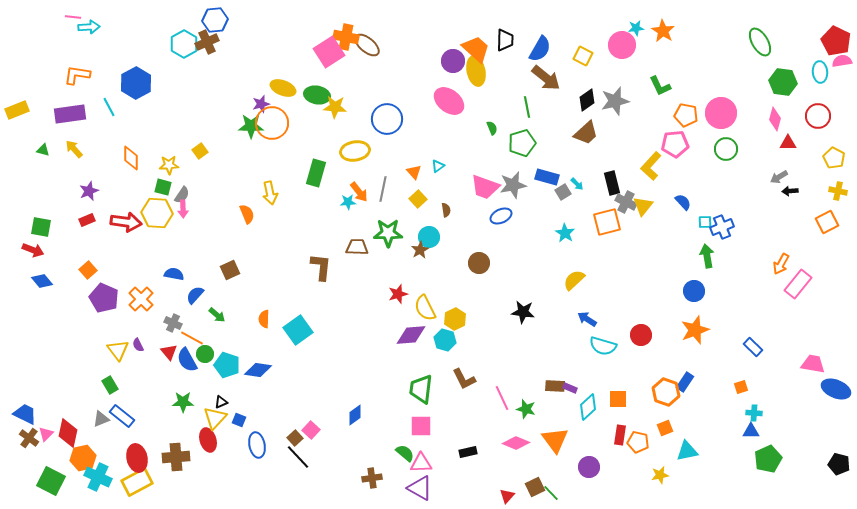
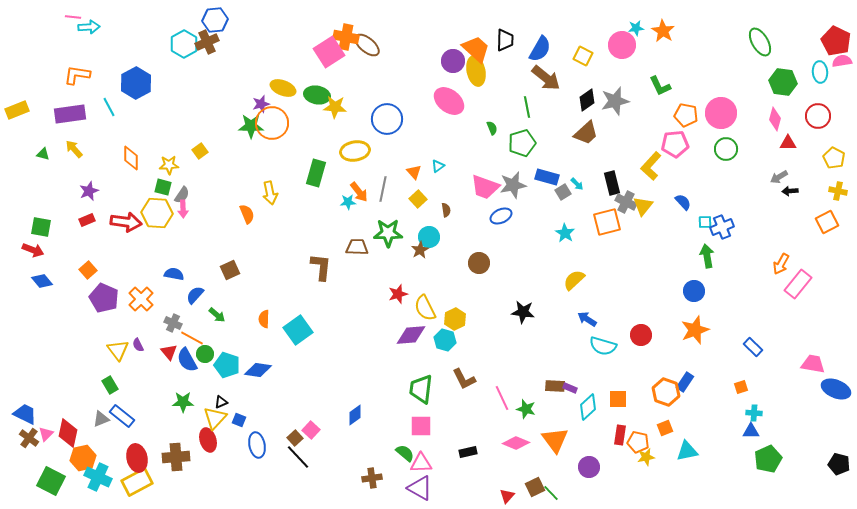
green triangle at (43, 150): moved 4 px down
yellow star at (660, 475): moved 14 px left, 18 px up
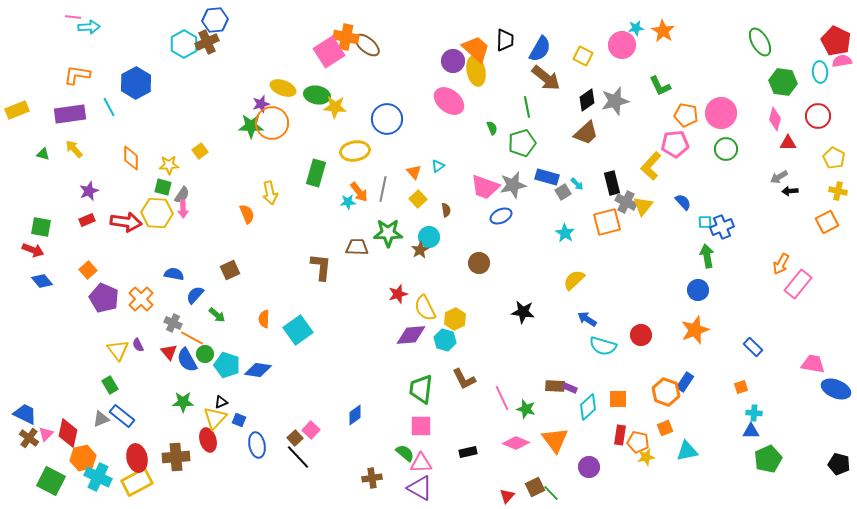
blue circle at (694, 291): moved 4 px right, 1 px up
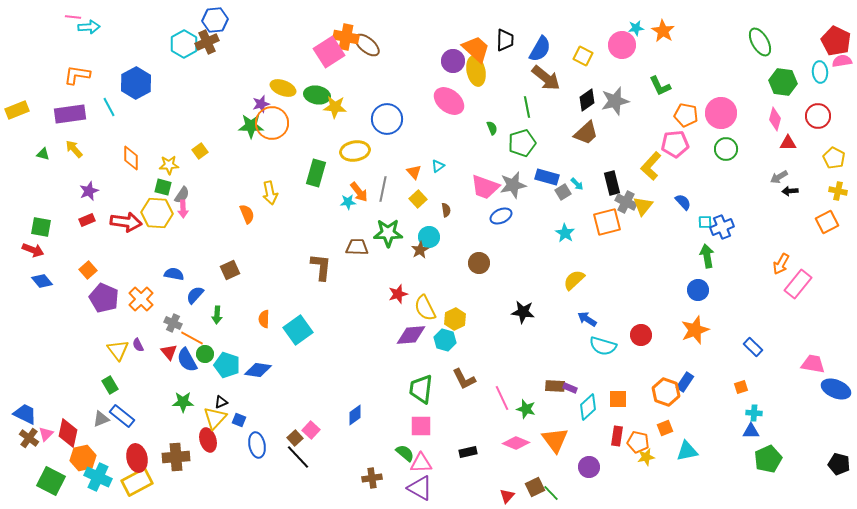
green arrow at (217, 315): rotated 54 degrees clockwise
red rectangle at (620, 435): moved 3 px left, 1 px down
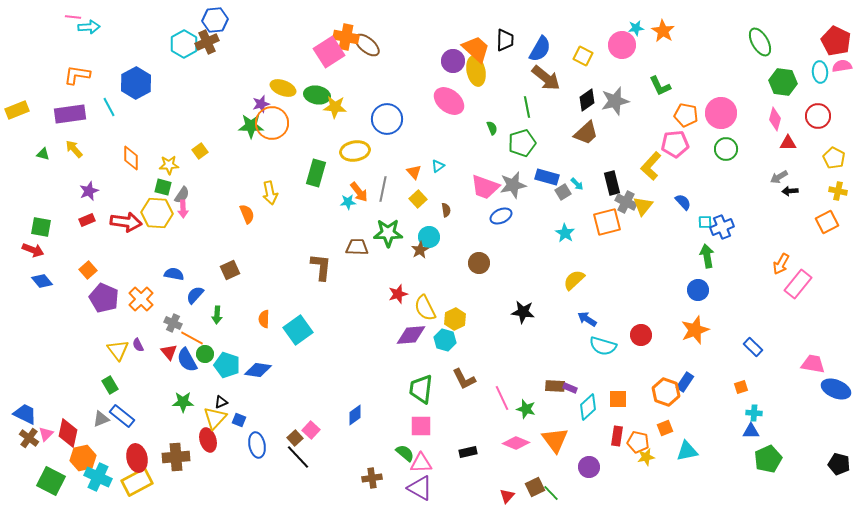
pink semicircle at (842, 61): moved 5 px down
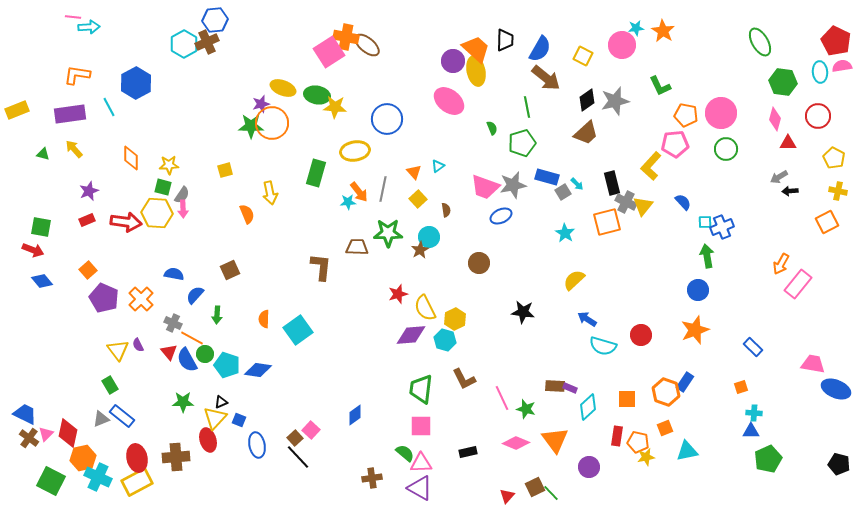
yellow square at (200, 151): moved 25 px right, 19 px down; rotated 21 degrees clockwise
orange square at (618, 399): moved 9 px right
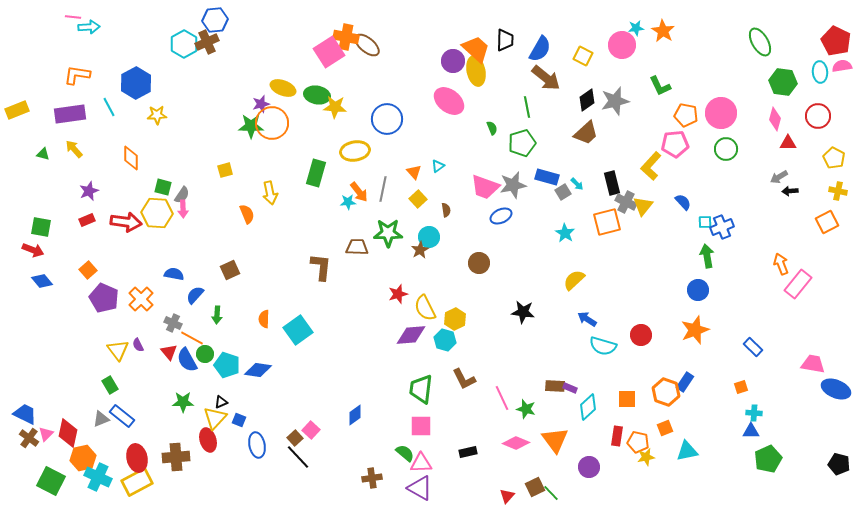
yellow star at (169, 165): moved 12 px left, 50 px up
orange arrow at (781, 264): rotated 130 degrees clockwise
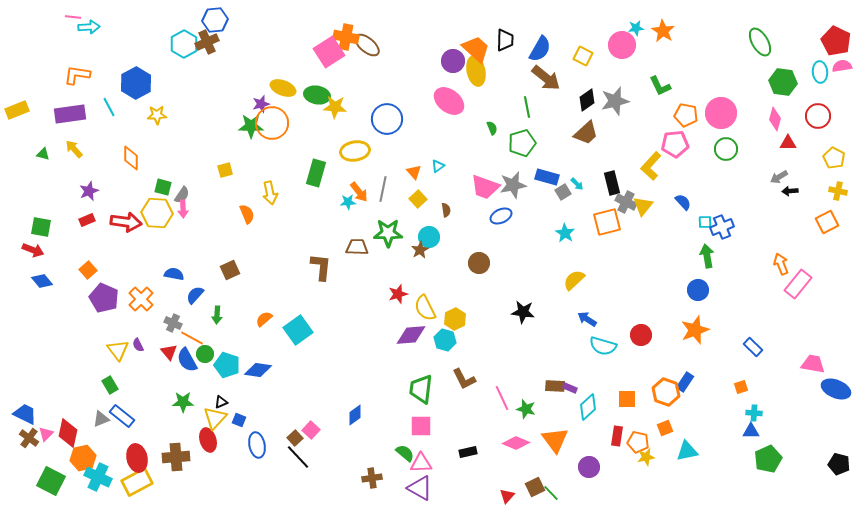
orange semicircle at (264, 319): rotated 48 degrees clockwise
